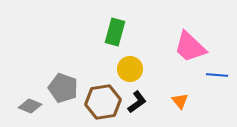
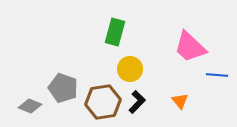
black L-shape: rotated 10 degrees counterclockwise
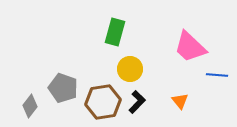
gray diamond: rotated 75 degrees counterclockwise
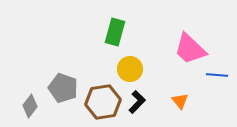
pink trapezoid: moved 2 px down
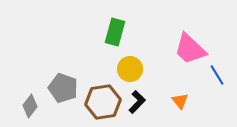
blue line: rotated 55 degrees clockwise
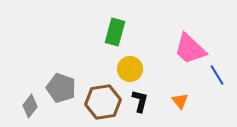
gray pentagon: moved 2 px left
black L-shape: moved 3 px right, 1 px up; rotated 30 degrees counterclockwise
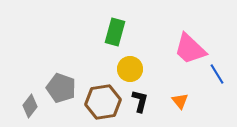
blue line: moved 1 px up
